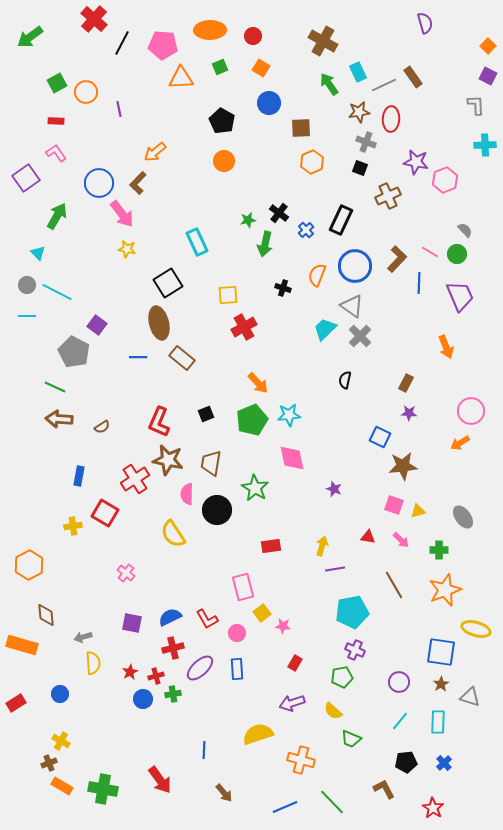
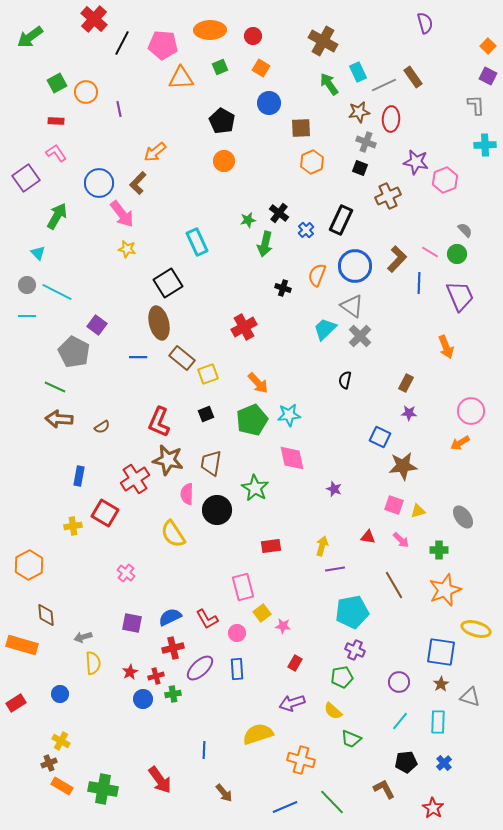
yellow square at (228, 295): moved 20 px left, 79 px down; rotated 15 degrees counterclockwise
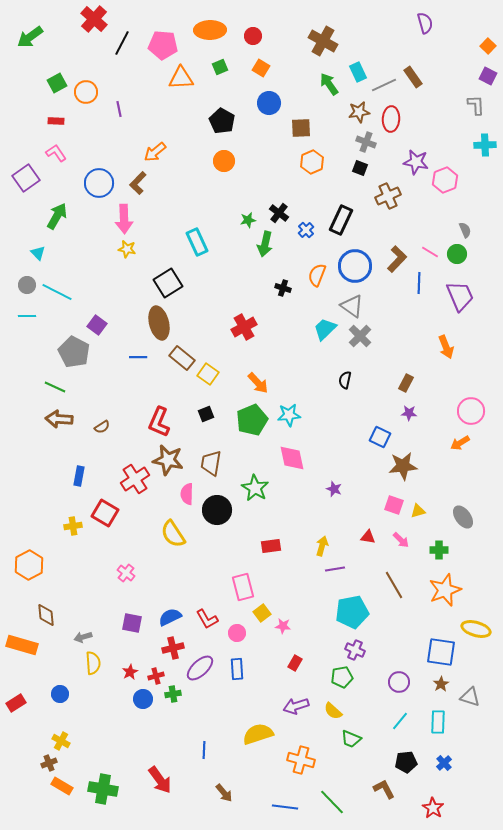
pink arrow at (122, 214): moved 2 px right, 5 px down; rotated 36 degrees clockwise
gray semicircle at (465, 230): rotated 21 degrees clockwise
yellow square at (208, 374): rotated 35 degrees counterclockwise
purple arrow at (292, 703): moved 4 px right, 3 px down
blue line at (285, 807): rotated 30 degrees clockwise
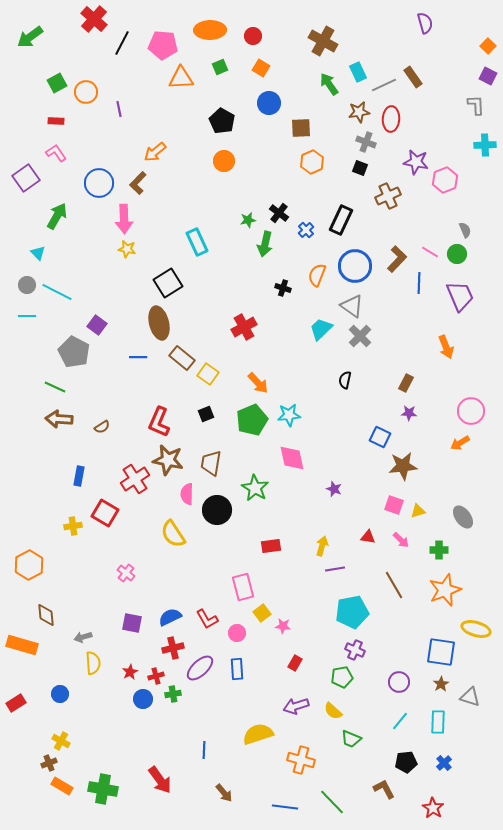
cyan trapezoid at (325, 329): moved 4 px left
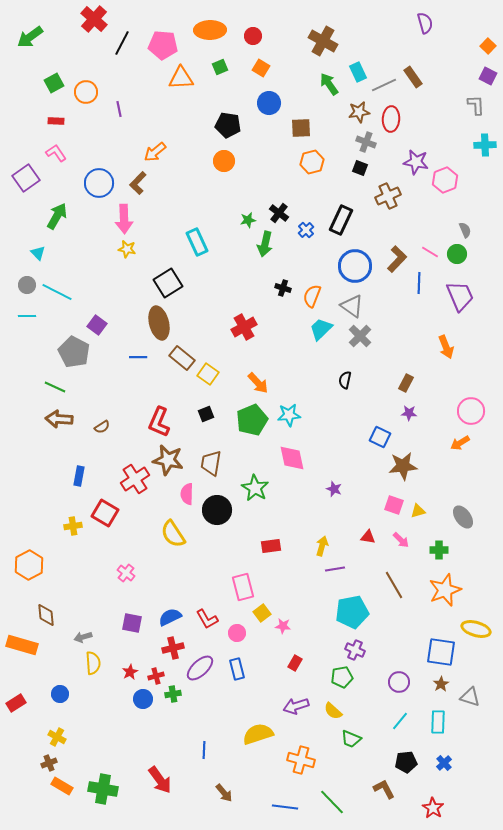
green square at (57, 83): moved 3 px left
black pentagon at (222, 121): moved 6 px right, 4 px down; rotated 20 degrees counterclockwise
orange hexagon at (312, 162): rotated 10 degrees clockwise
orange semicircle at (317, 275): moved 5 px left, 21 px down
blue rectangle at (237, 669): rotated 10 degrees counterclockwise
yellow cross at (61, 741): moved 4 px left, 4 px up
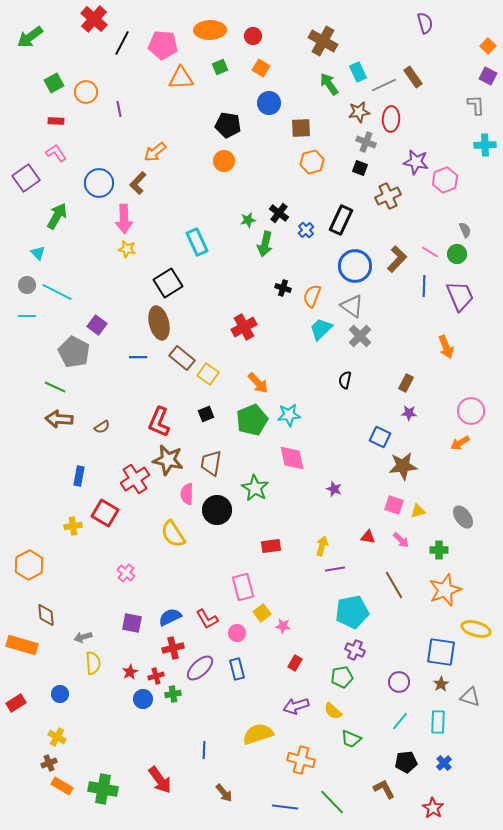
blue line at (419, 283): moved 5 px right, 3 px down
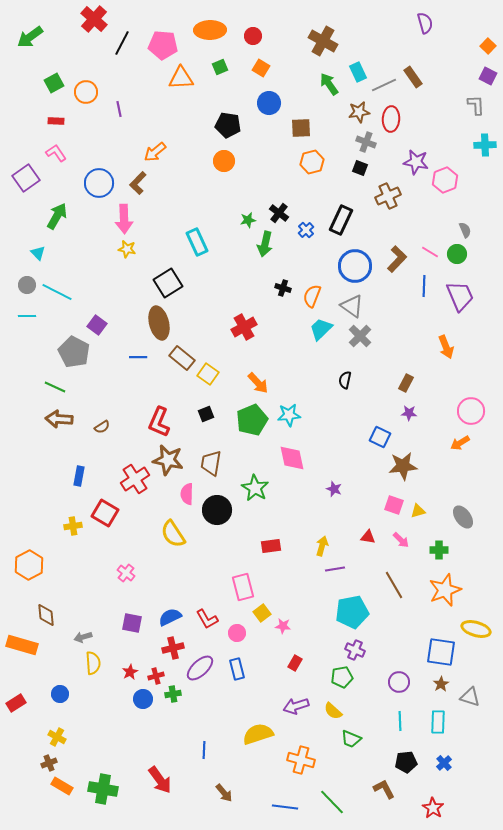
cyan line at (400, 721): rotated 42 degrees counterclockwise
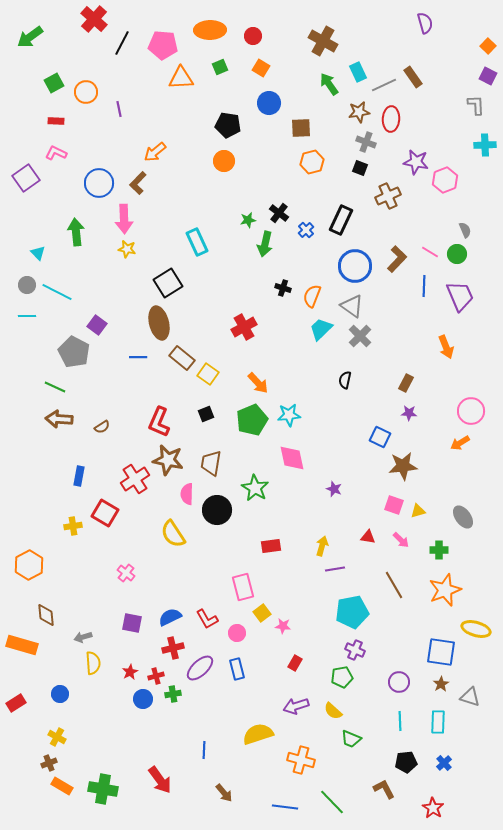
pink L-shape at (56, 153): rotated 30 degrees counterclockwise
green arrow at (57, 216): moved 19 px right, 16 px down; rotated 36 degrees counterclockwise
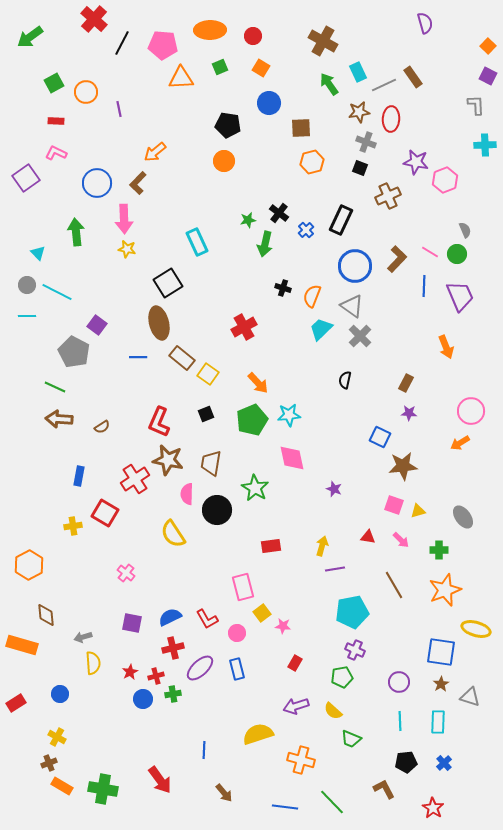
blue circle at (99, 183): moved 2 px left
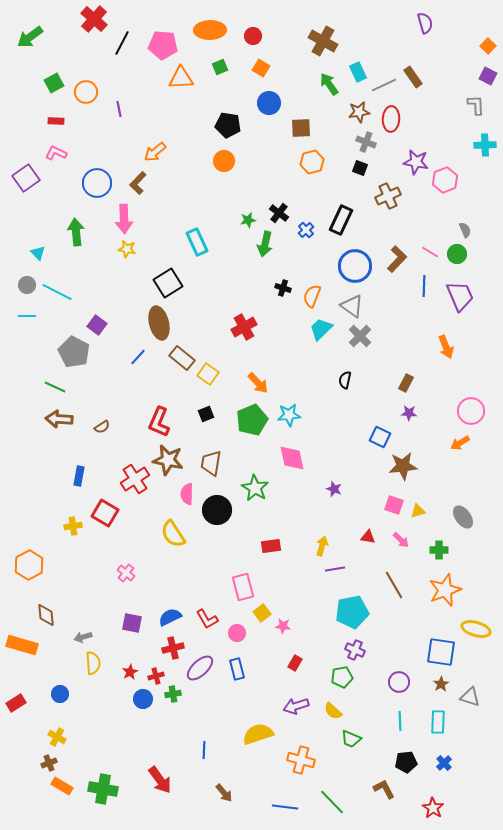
blue line at (138, 357): rotated 48 degrees counterclockwise
